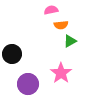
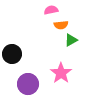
green triangle: moved 1 px right, 1 px up
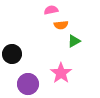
green triangle: moved 3 px right, 1 px down
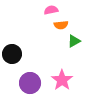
pink star: moved 1 px right, 7 px down
purple circle: moved 2 px right, 1 px up
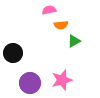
pink semicircle: moved 2 px left
black circle: moved 1 px right, 1 px up
pink star: rotated 20 degrees clockwise
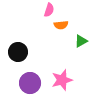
pink semicircle: rotated 120 degrees clockwise
green triangle: moved 7 px right
black circle: moved 5 px right, 1 px up
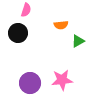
pink semicircle: moved 23 px left
green triangle: moved 3 px left
black circle: moved 19 px up
pink star: rotated 10 degrees clockwise
